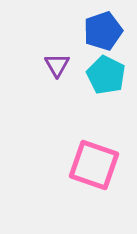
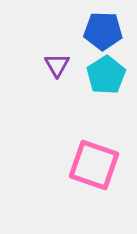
blue pentagon: rotated 21 degrees clockwise
cyan pentagon: rotated 12 degrees clockwise
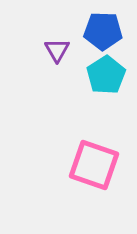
purple triangle: moved 15 px up
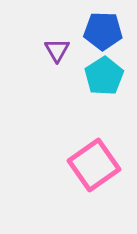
cyan pentagon: moved 2 px left, 1 px down
pink square: rotated 36 degrees clockwise
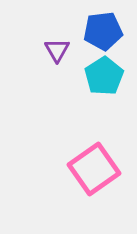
blue pentagon: rotated 9 degrees counterclockwise
pink square: moved 4 px down
